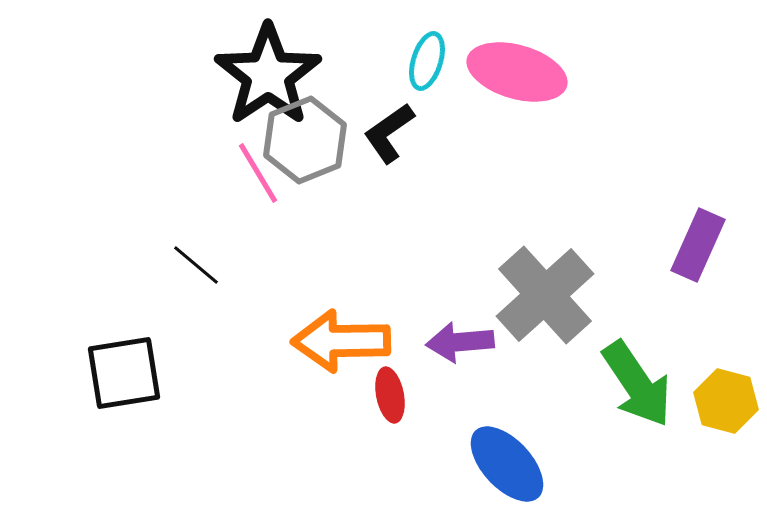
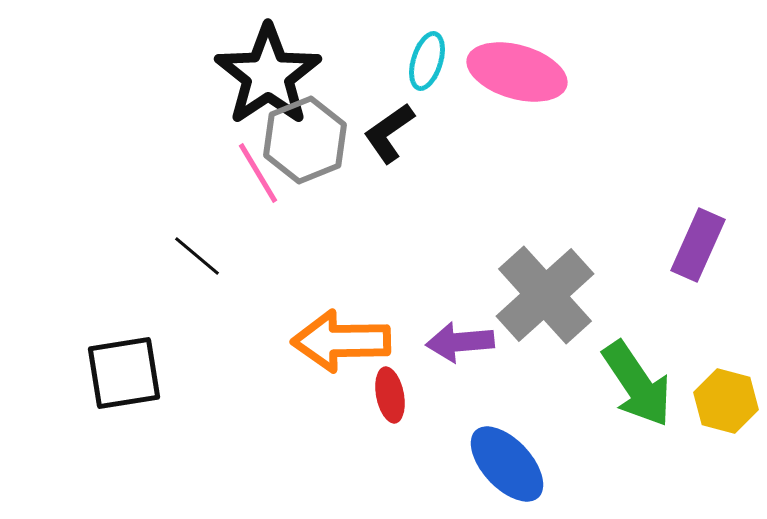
black line: moved 1 px right, 9 px up
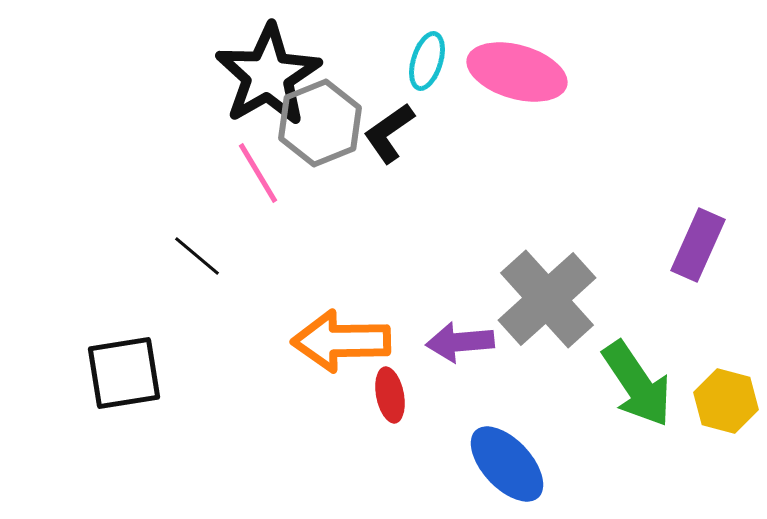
black star: rotated 4 degrees clockwise
gray hexagon: moved 15 px right, 17 px up
gray cross: moved 2 px right, 4 px down
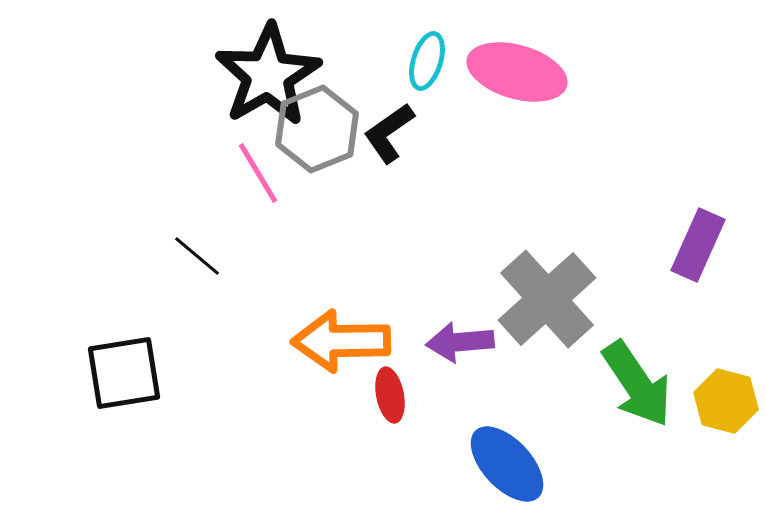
gray hexagon: moved 3 px left, 6 px down
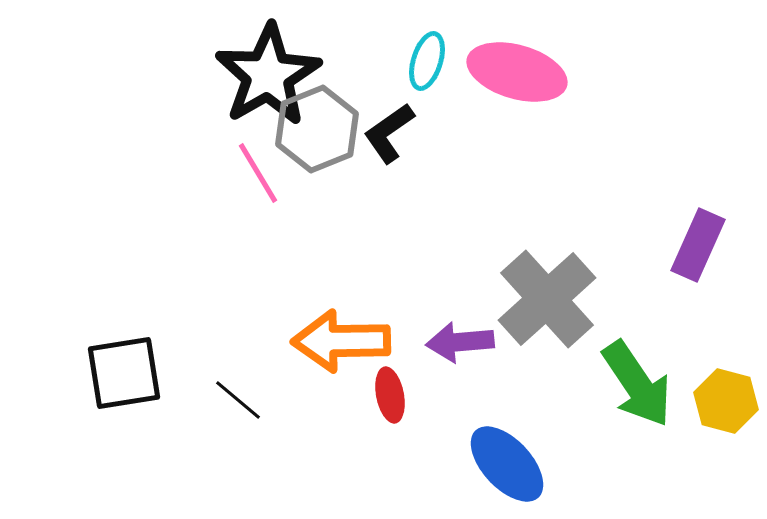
black line: moved 41 px right, 144 px down
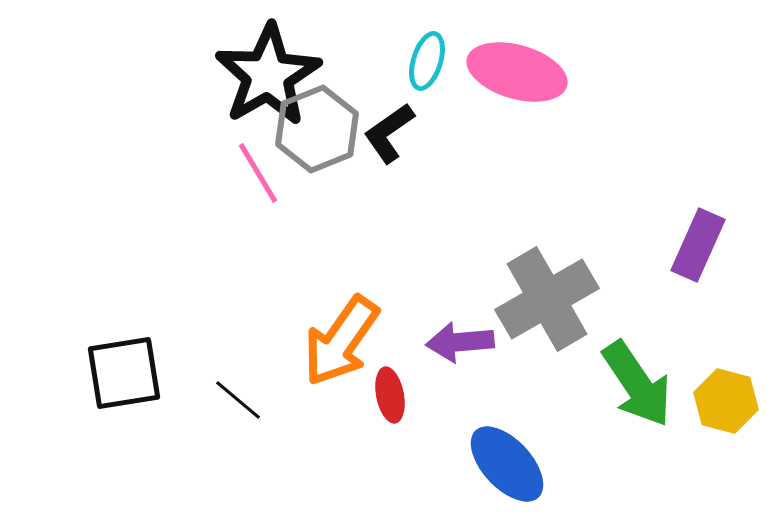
gray cross: rotated 12 degrees clockwise
orange arrow: rotated 54 degrees counterclockwise
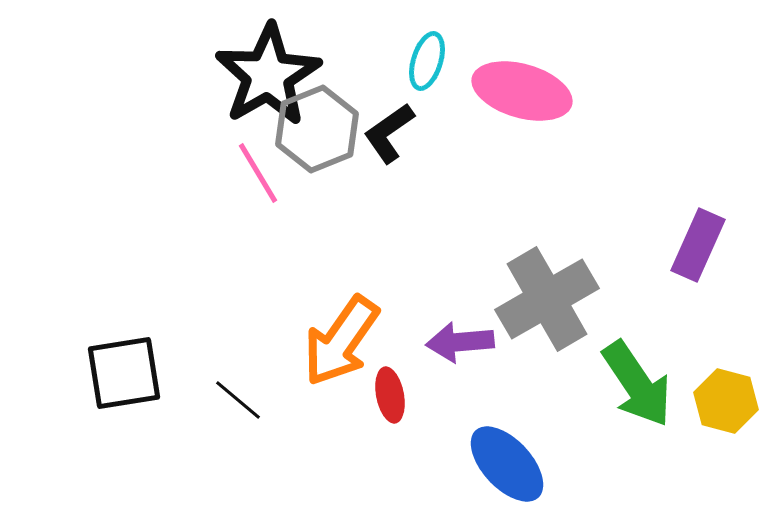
pink ellipse: moved 5 px right, 19 px down
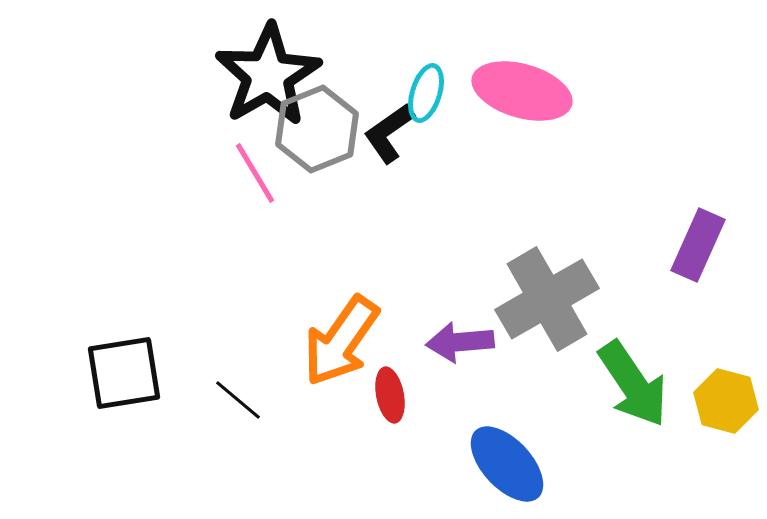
cyan ellipse: moved 1 px left, 32 px down
pink line: moved 3 px left
green arrow: moved 4 px left
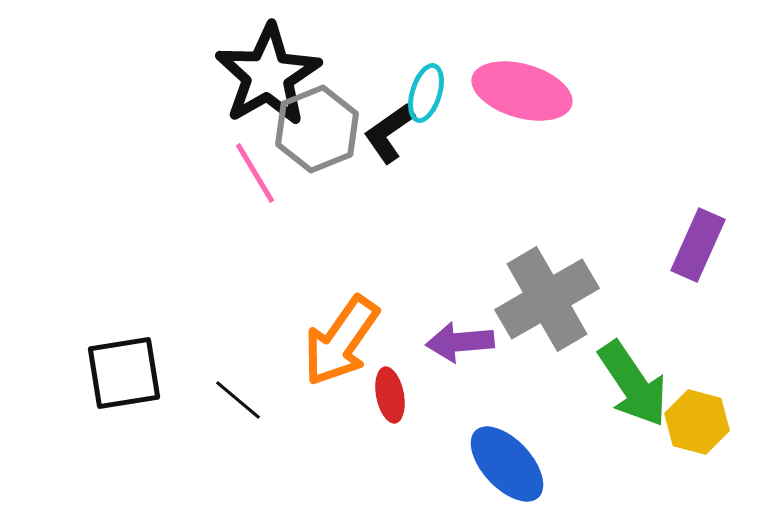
yellow hexagon: moved 29 px left, 21 px down
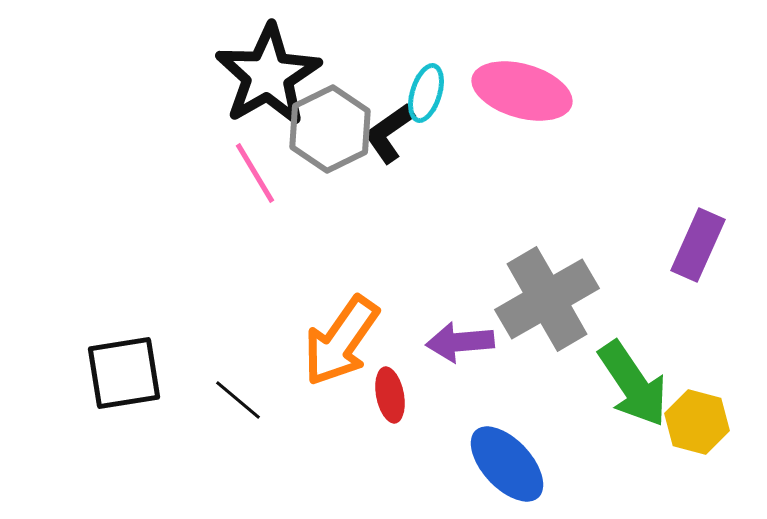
gray hexagon: moved 13 px right; rotated 4 degrees counterclockwise
